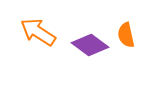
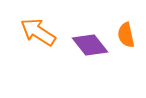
purple diamond: rotated 15 degrees clockwise
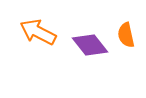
orange arrow: rotated 6 degrees counterclockwise
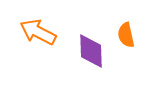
purple diamond: moved 1 px right, 6 px down; rotated 36 degrees clockwise
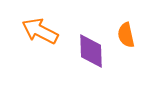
orange arrow: moved 2 px right, 1 px up
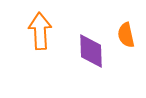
orange arrow: rotated 60 degrees clockwise
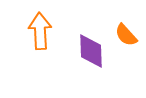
orange semicircle: rotated 30 degrees counterclockwise
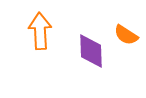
orange semicircle: rotated 15 degrees counterclockwise
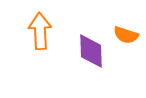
orange semicircle: rotated 15 degrees counterclockwise
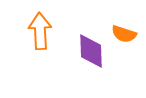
orange semicircle: moved 2 px left, 1 px up
